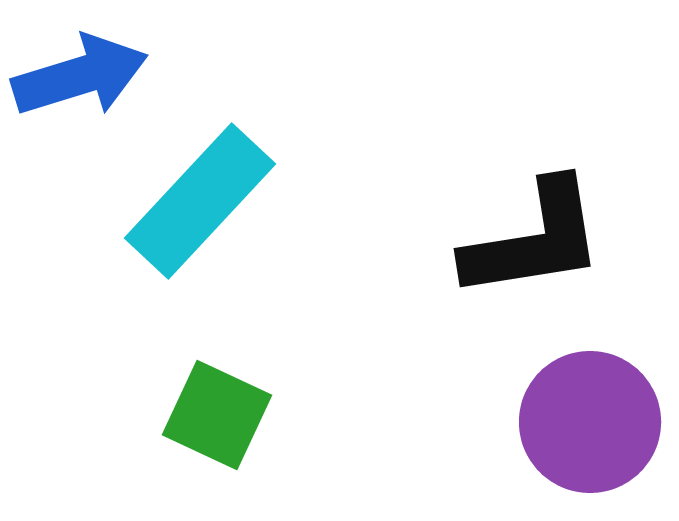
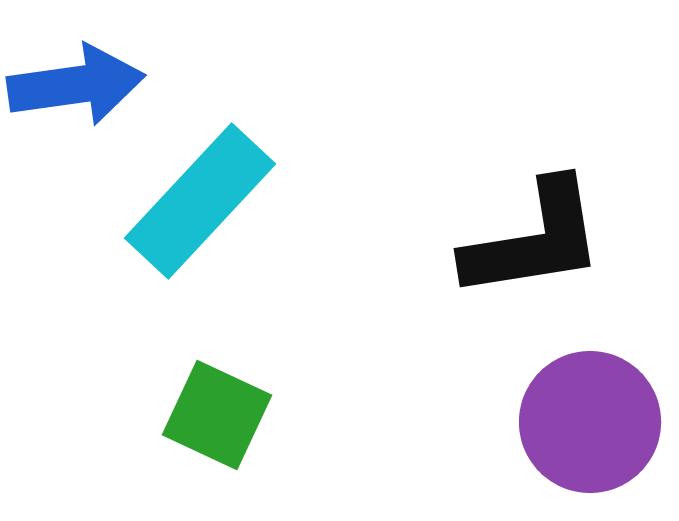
blue arrow: moved 4 px left, 9 px down; rotated 9 degrees clockwise
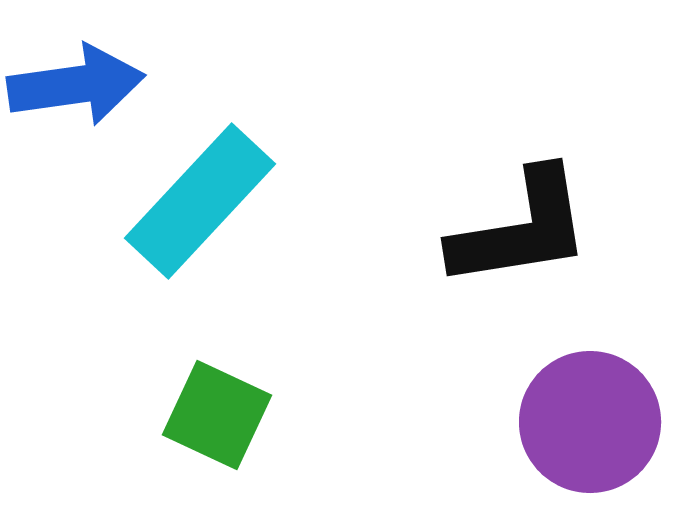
black L-shape: moved 13 px left, 11 px up
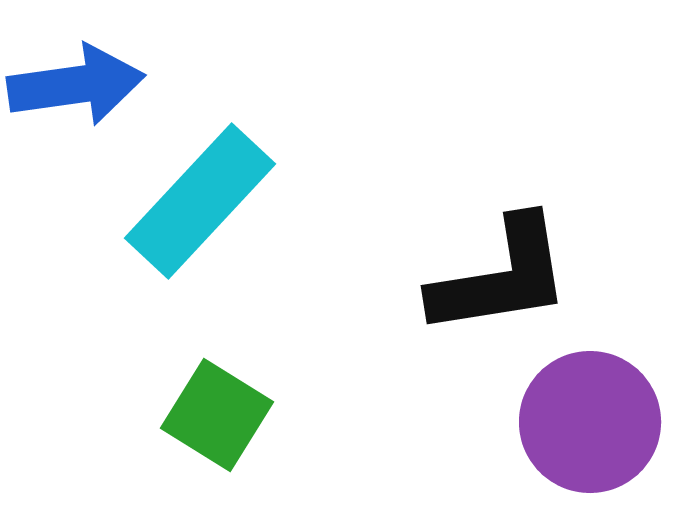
black L-shape: moved 20 px left, 48 px down
green square: rotated 7 degrees clockwise
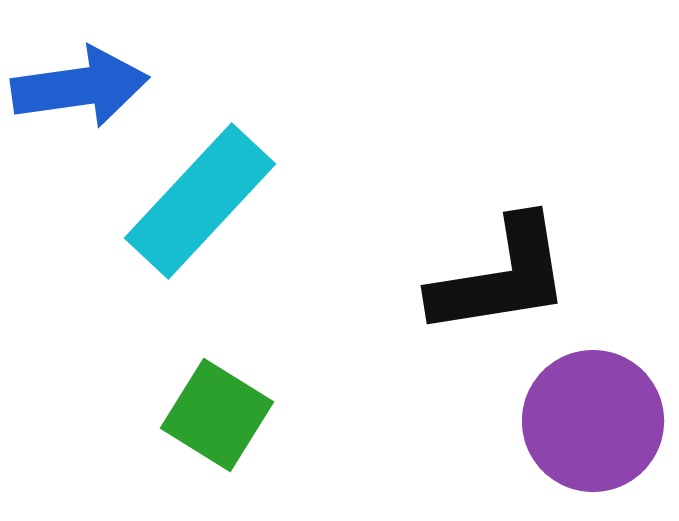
blue arrow: moved 4 px right, 2 px down
purple circle: moved 3 px right, 1 px up
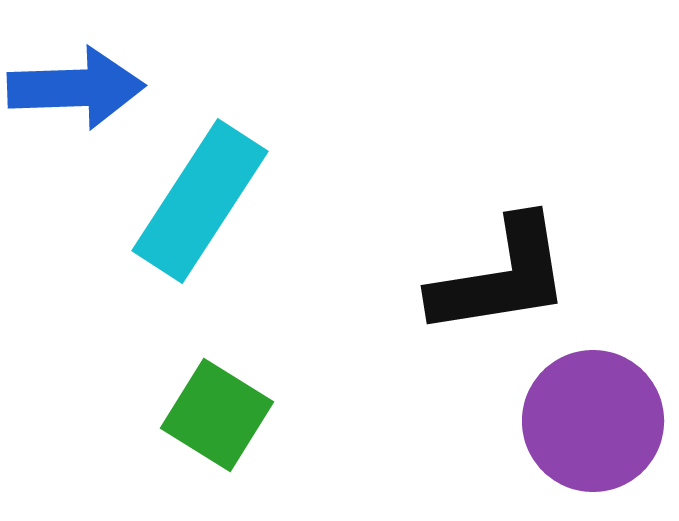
blue arrow: moved 4 px left, 1 px down; rotated 6 degrees clockwise
cyan rectangle: rotated 10 degrees counterclockwise
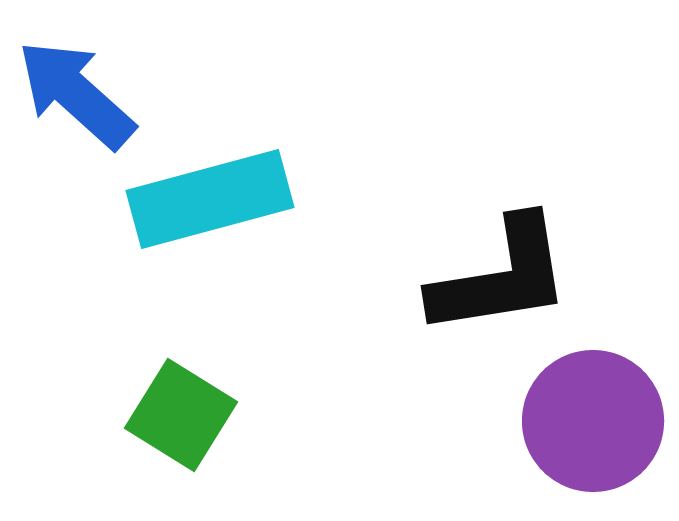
blue arrow: moved 6 px down; rotated 136 degrees counterclockwise
cyan rectangle: moved 10 px right, 2 px up; rotated 42 degrees clockwise
green square: moved 36 px left
